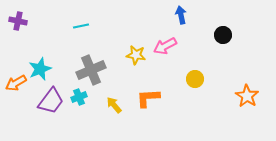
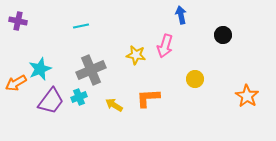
pink arrow: rotated 45 degrees counterclockwise
yellow arrow: rotated 18 degrees counterclockwise
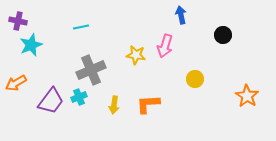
cyan line: moved 1 px down
cyan star: moved 9 px left, 24 px up
orange L-shape: moved 6 px down
yellow arrow: rotated 114 degrees counterclockwise
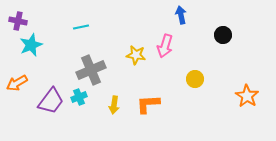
orange arrow: moved 1 px right
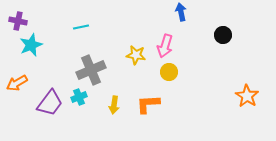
blue arrow: moved 3 px up
yellow circle: moved 26 px left, 7 px up
purple trapezoid: moved 1 px left, 2 px down
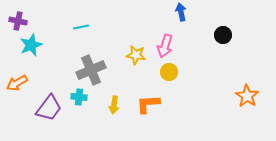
cyan cross: rotated 28 degrees clockwise
purple trapezoid: moved 1 px left, 5 px down
